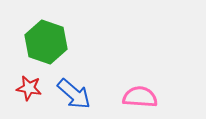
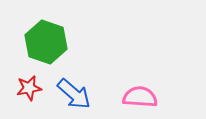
red star: rotated 20 degrees counterclockwise
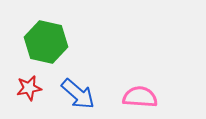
green hexagon: rotated 6 degrees counterclockwise
blue arrow: moved 4 px right
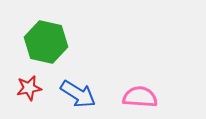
blue arrow: rotated 9 degrees counterclockwise
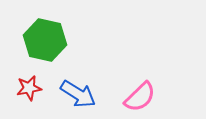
green hexagon: moved 1 px left, 2 px up
pink semicircle: rotated 132 degrees clockwise
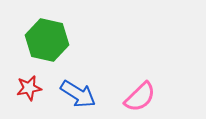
green hexagon: moved 2 px right
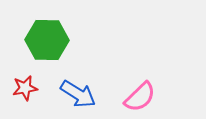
green hexagon: rotated 12 degrees counterclockwise
red star: moved 4 px left
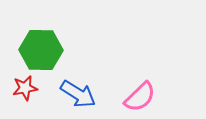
green hexagon: moved 6 px left, 10 px down
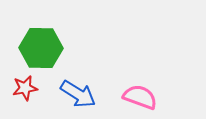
green hexagon: moved 2 px up
pink semicircle: rotated 116 degrees counterclockwise
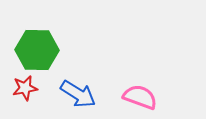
green hexagon: moved 4 px left, 2 px down
